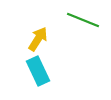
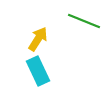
green line: moved 1 px right, 1 px down
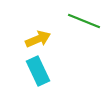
yellow arrow: rotated 35 degrees clockwise
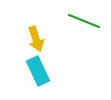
yellow arrow: moved 2 px left; rotated 95 degrees clockwise
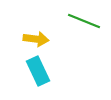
yellow arrow: rotated 65 degrees counterclockwise
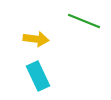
cyan rectangle: moved 5 px down
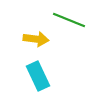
green line: moved 15 px left, 1 px up
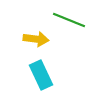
cyan rectangle: moved 3 px right, 1 px up
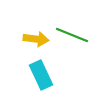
green line: moved 3 px right, 15 px down
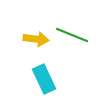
cyan rectangle: moved 3 px right, 4 px down
